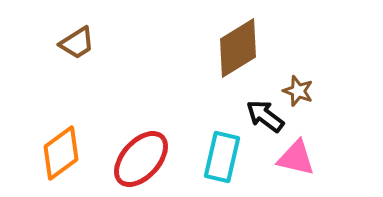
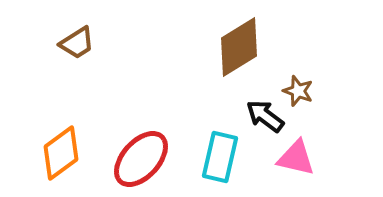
brown diamond: moved 1 px right, 1 px up
cyan rectangle: moved 2 px left
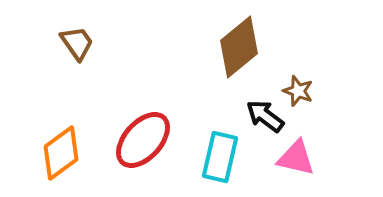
brown trapezoid: rotated 93 degrees counterclockwise
brown diamond: rotated 8 degrees counterclockwise
red ellipse: moved 2 px right, 19 px up
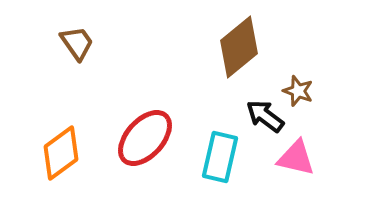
red ellipse: moved 2 px right, 2 px up
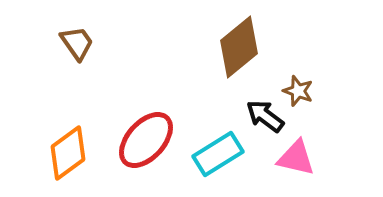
red ellipse: moved 1 px right, 2 px down
orange diamond: moved 7 px right
cyan rectangle: moved 2 px left, 3 px up; rotated 45 degrees clockwise
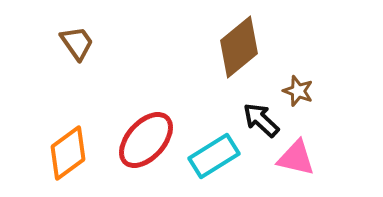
black arrow: moved 4 px left, 4 px down; rotated 6 degrees clockwise
cyan rectangle: moved 4 px left, 2 px down
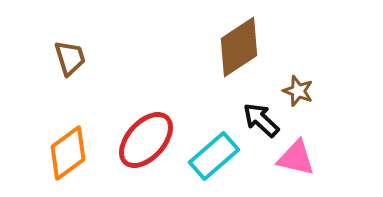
brown trapezoid: moved 7 px left, 15 px down; rotated 18 degrees clockwise
brown diamond: rotated 6 degrees clockwise
cyan rectangle: rotated 9 degrees counterclockwise
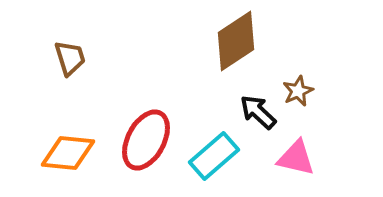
brown diamond: moved 3 px left, 6 px up
brown star: rotated 28 degrees clockwise
black arrow: moved 3 px left, 8 px up
red ellipse: rotated 14 degrees counterclockwise
orange diamond: rotated 42 degrees clockwise
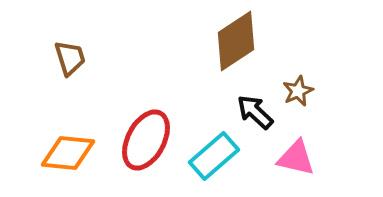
black arrow: moved 3 px left
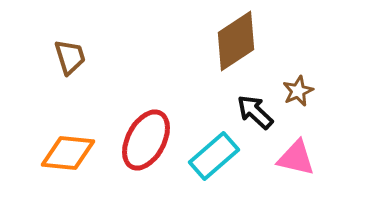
brown trapezoid: moved 1 px up
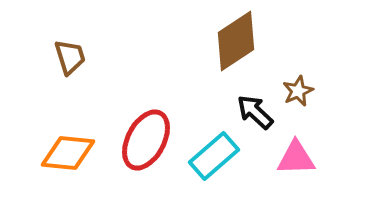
pink triangle: rotated 15 degrees counterclockwise
